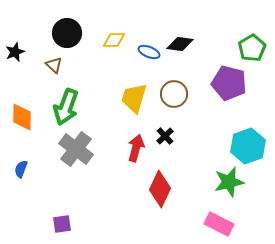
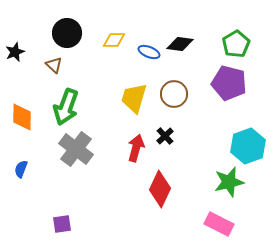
green pentagon: moved 16 px left, 4 px up
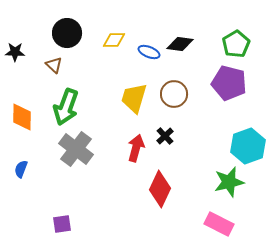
black star: rotated 24 degrees clockwise
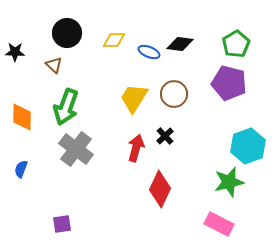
yellow trapezoid: rotated 16 degrees clockwise
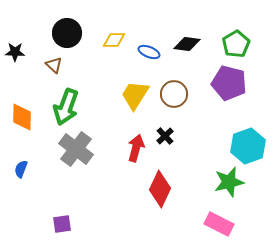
black diamond: moved 7 px right
yellow trapezoid: moved 1 px right, 3 px up
